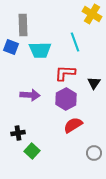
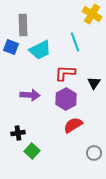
cyan trapezoid: rotated 25 degrees counterclockwise
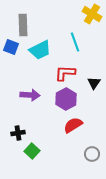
gray circle: moved 2 px left, 1 px down
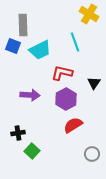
yellow cross: moved 3 px left
blue square: moved 2 px right, 1 px up
red L-shape: moved 3 px left; rotated 10 degrees clockwise
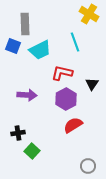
gray rectangle: moved 2 px right, 1 px up
black triangle: moved 2 px left, 1 px down
purple arrow: moved 3 px left
gray circle: moved 4 px left, 12 px down
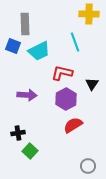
yellow cross: rotated 30 degrees counterclockwise
cyan trapezoid: moved 1 px left, 1 px down
green square: moved 2 px left
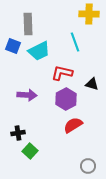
gray rectangle: moved 3 px right
black triangle: rotated 48 degrees counterclockwise
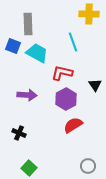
cyan line: moved 2 px left
cyan trapezoid: moved 2 px left, 2 px down; rotated 125 degrees counterclockwise
black triangle: moved 3 px right, 1 px down; rotated 40 degrees clockwise
black cross: moved 1 px right; rotated 32 degrees clockwise
green square: moved 1 px left, 17 px down
